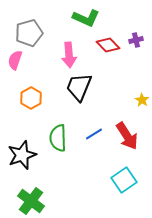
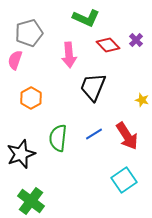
purple cross: rotated 32 degrees counterclockwise
black trapezoid: moved 14 px right
yellow star: rotated 16 degrees counterclockwise
green semicircle: rotated 8 degrees clockwise
black star: moved 1 px left, 1 px up
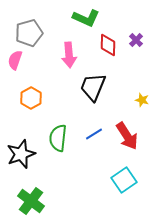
red diamond: rotated 45 degrees clockwise
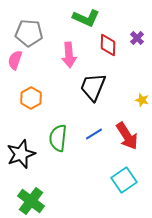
gray pentagon: rotated 20 degrees clockwise
purple cross: moved 1 px right, 2 px up
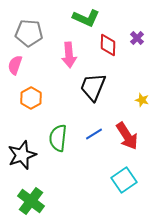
pink semicircle: moved 5 px down
black star: moved 1 px right, 1 px down
